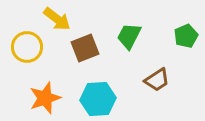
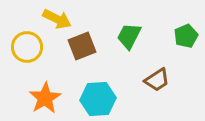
yellow arrow: rotated 12 degrees counterclockwise
brown square: moved 3 px left, 2 px up
orange star: rotated 12 degrees counterclockwise
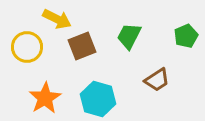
cyan hexagon: rotated 20 degrees clockwise
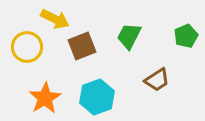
yellow arrow: moved 2 px left
cyan hexagon: moved 1 px left, 2 px up; rotated 24 degrees clockwise
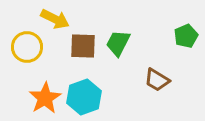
green trapezoid: moved 11 px left, 7 px down
brown square: moved 1 px right; rotated 24 degrees clockwise
brown trapezoid: rotated 64 degrees clockwise
cyan hexagon: moved 13 px left
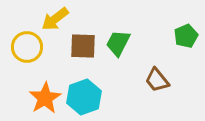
yellow arrow: rotated 116 degrees clockwise
brown trapezoid: rotated 20 degrees clockwise
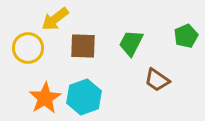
green trapezoid: moved 13 px right
yellow circle: moved 1 px right, 1 px down
brown trapezoid: rotated 16 degrees counterclockwise
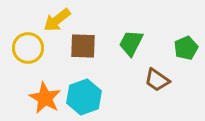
yellow arrow: moved 2 px right, 1 px down
green pentagon: moved 12 px down
orange star: rotated 12 degrees counterclockwise
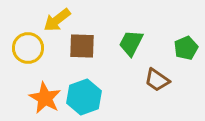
brown square: moved 1 px left
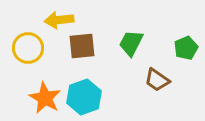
yellow arrow: moved 2 px right; rotated 32 degrees clockwise
brown square: rotated 8 degrees counterclockwise
